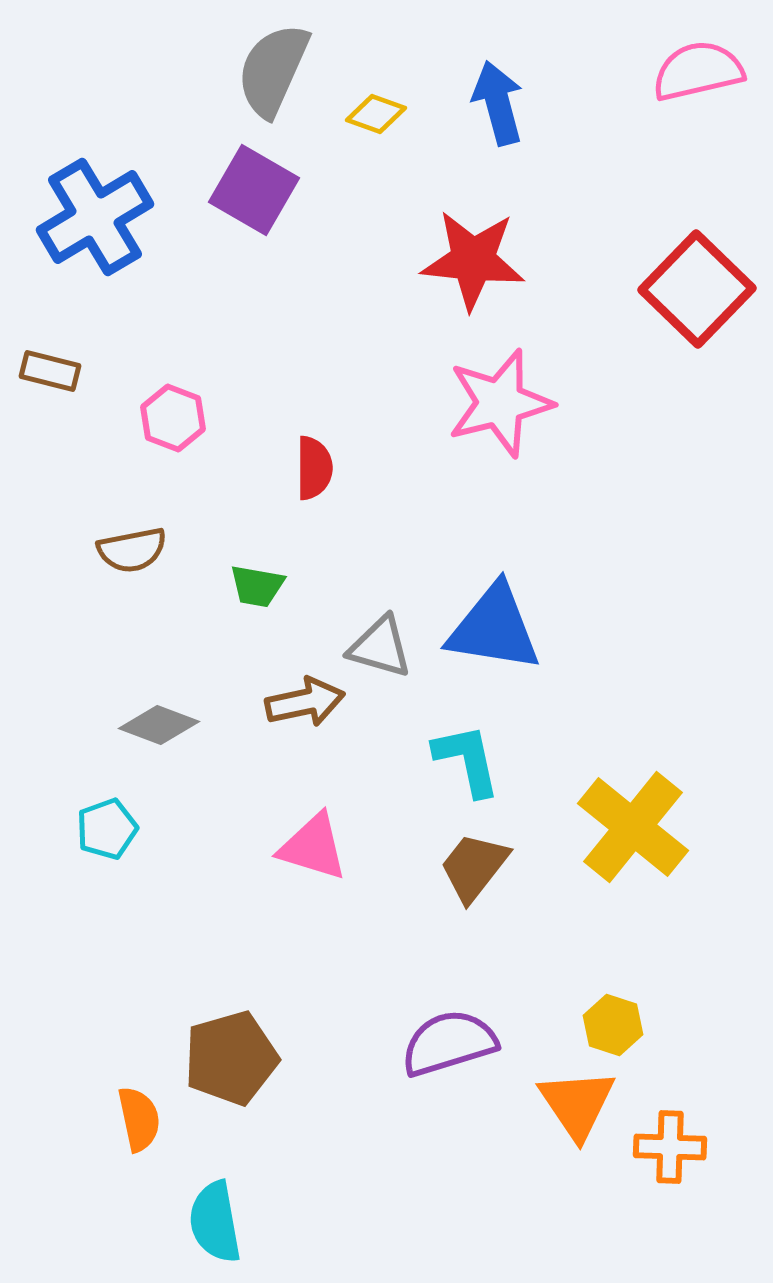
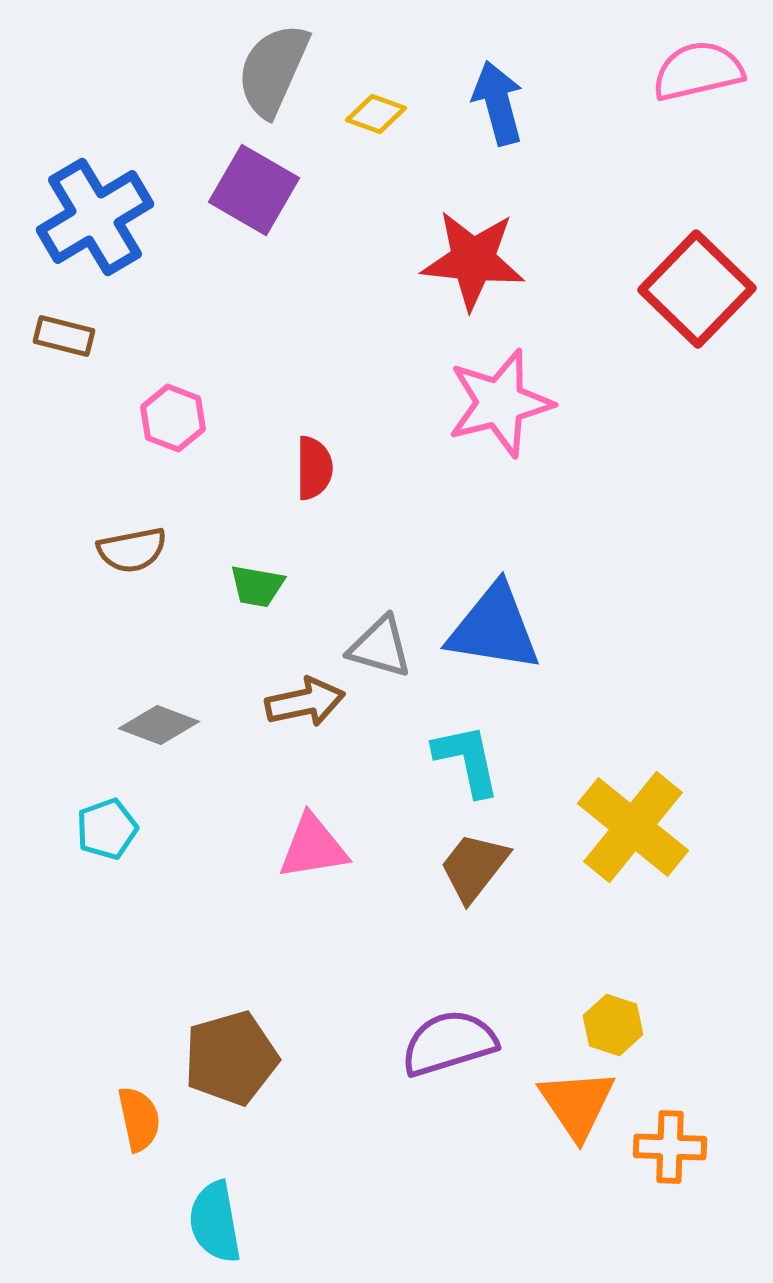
brown rectangle: moved 14 px right, 35 px up
pink triangle: rotated 26 degrees counterclockwise
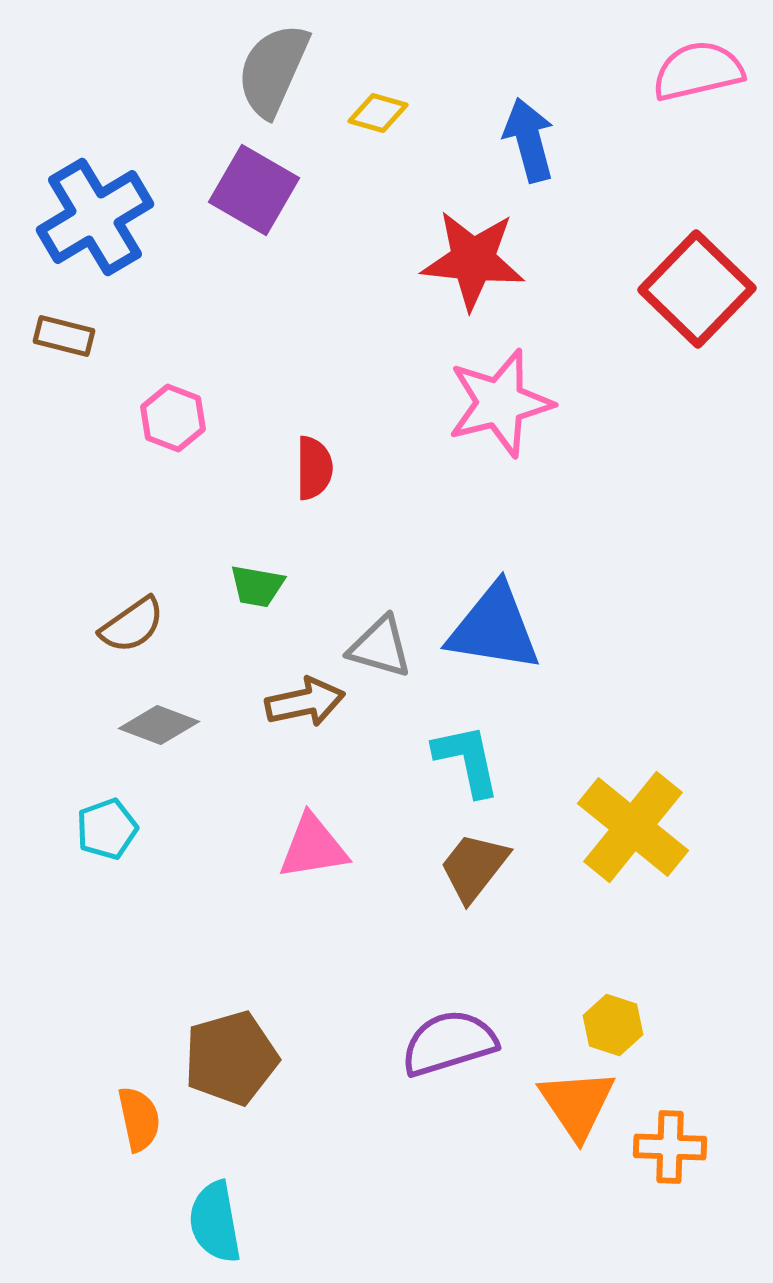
blue arrow: moved 31 px right, 37 px down
yellow diamond: moved 2 px right, 1 px up; rotated 4 degrees counterclockwise
brown semicircle: moved 75 px down; rotated 24 degrees counterclockwise
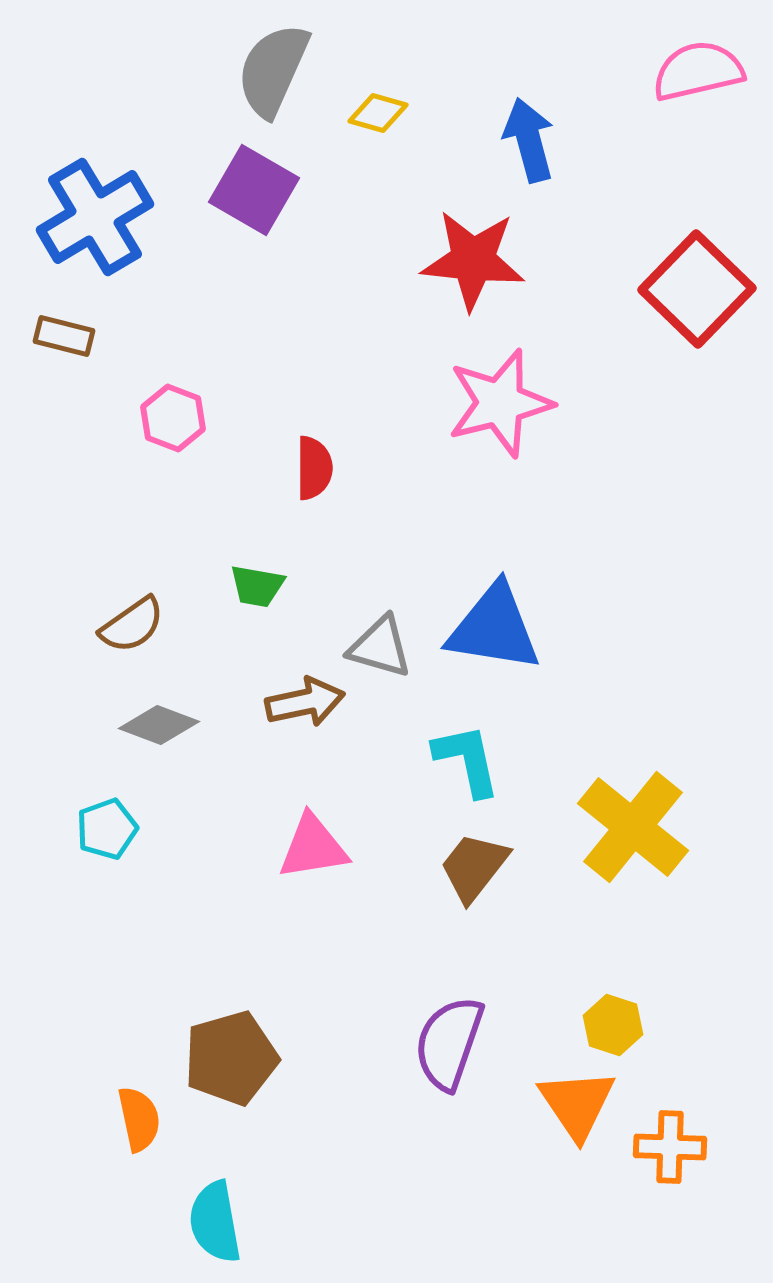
purple semicircle: rotated 54 degrees counterclockwise
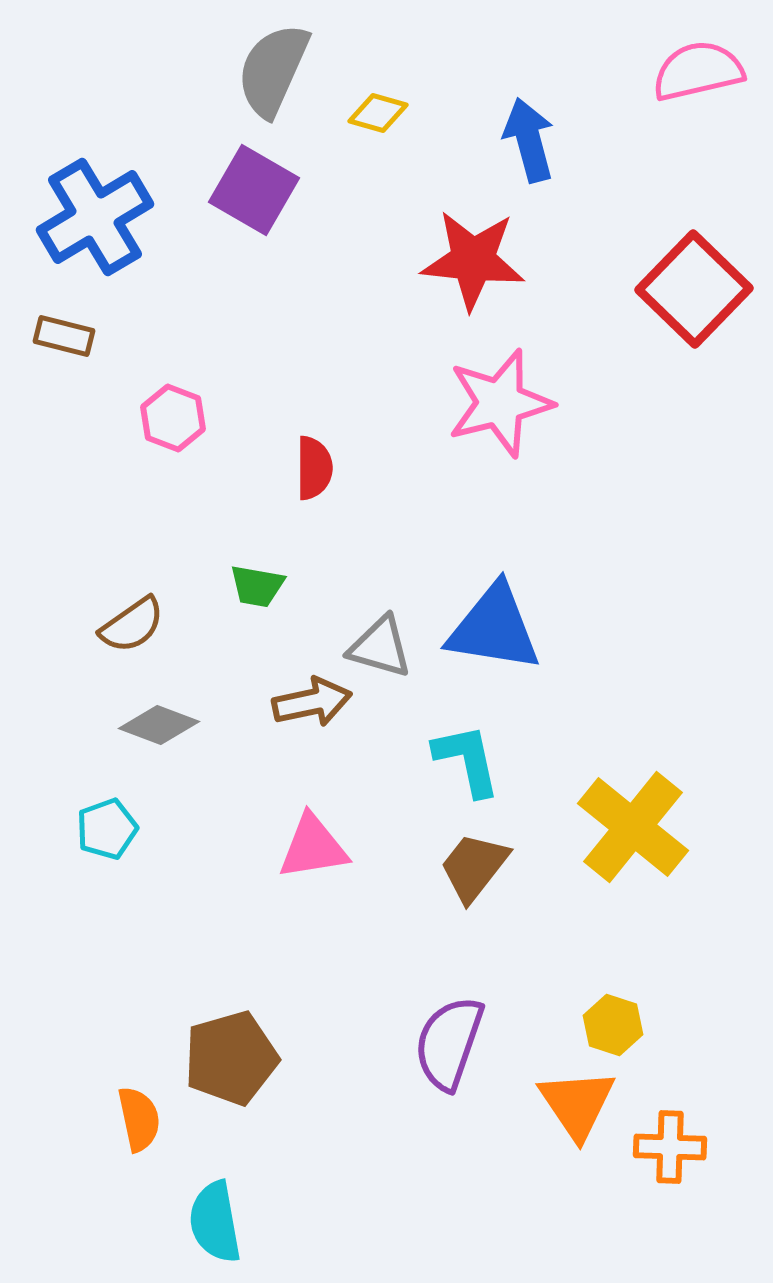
red square: moved 3 px left
brown arrow: moved 7 px right
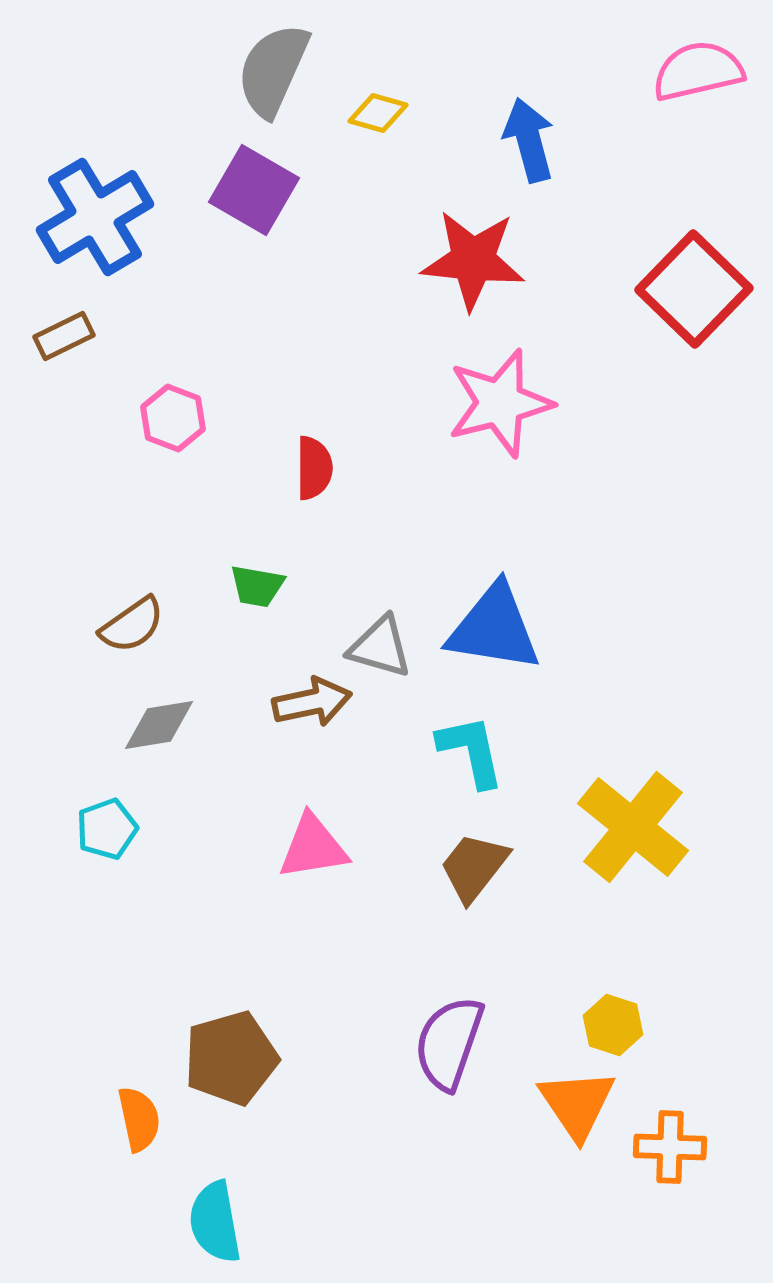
brown rectangle: rotated 40 degrees counterclockwise
gray diamond: rotated 30 degrees counterclockwise
cyan L-shape: moved 4 px right, 9 px up
